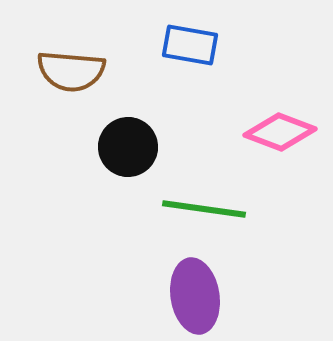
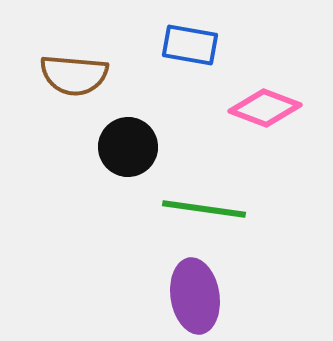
brown semicircle: moved 3 px right, 4 px down
pink diamond: moved 15 px left, 24 px up
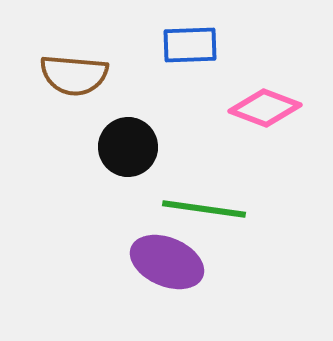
blue rectangle: rotated 12 degrees counterclockwise
purple ellipse: moved 28 px left, 34 px up; rotated 58 degrees counterclockwise
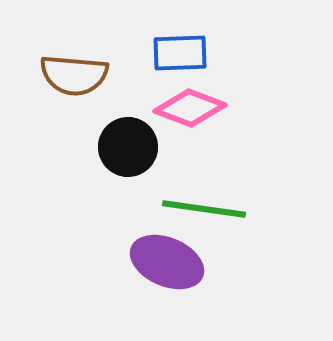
blue rectangle: moved 10 px left, 8 px down
pink diamond: moved 75 px left
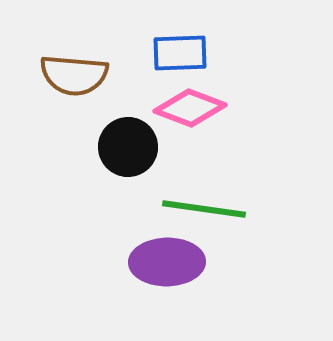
purple ellipse: rotated 24 degrees counterclockwise
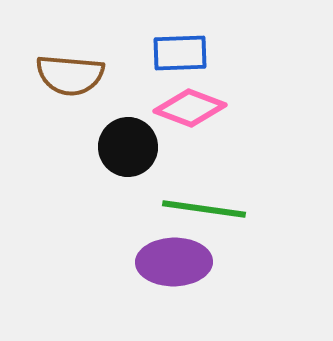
brown semicircle: moved 4 px left
purple ellipse: moved 7 px right
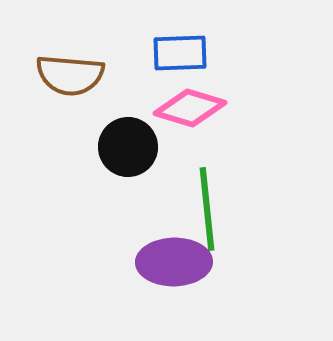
pink diamond: rotated 4 degrees counterclockwise
green line: moved 3 px right; rotated 76 degrees clockwise
